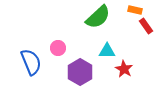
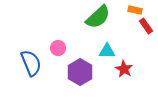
blue semicircle: moved 1 px down
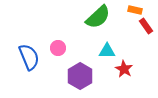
blue semicircle: moved 2 px left, 6 px up
purple hexagon: moved 4 px down
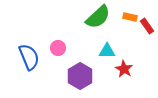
orange rectangle: moved 5 px left, 7 px down
red rectangle: moved 1 px right
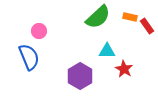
pink circle: moved 19 px left, 17 px up
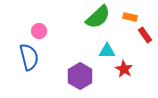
red rectangle: moved 2 px left, 9 px down
blue semicircle: rotated 8 degrees clockwise
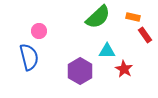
orange rectangle: moved 3 px right
purple hexagon: moved 5 px up
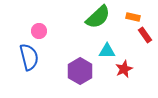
red star: rotated 18 degrees clockwise
